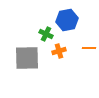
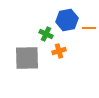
orange line: moved 20 px up
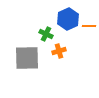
blue hexagon: moved 1 px right, 1 px up; rotated 15 degrees counterclockwise
orange line: moved 2 px up
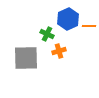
green cross: moved 1 px right
gray square: moved 1 px left
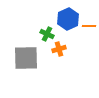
orange cross: moved 2 px up
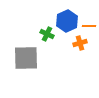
blue hexagon: moved 1 px left, 2 px down
orange cross: moved 21 px right, 6 px up
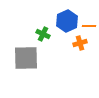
green cross: moved 4 px left
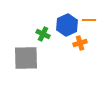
blue hexagon: moved 4 px down
orange line: moved 6 px up
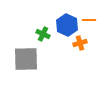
blue hexagon: rotated 10 degrees counterclockwise
gray square: moved 1 px down
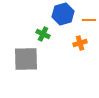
blue hexagon: moved 4 px left, 11 px up; rotated 20 degrees clockwise
